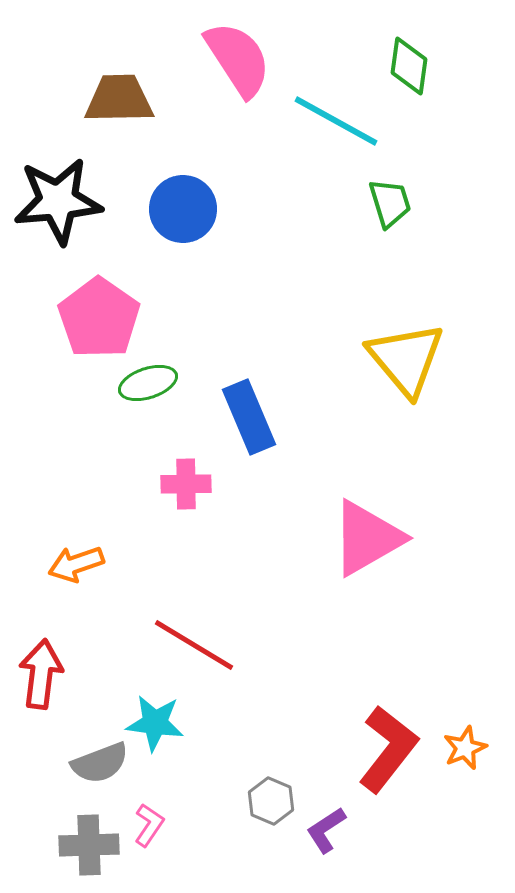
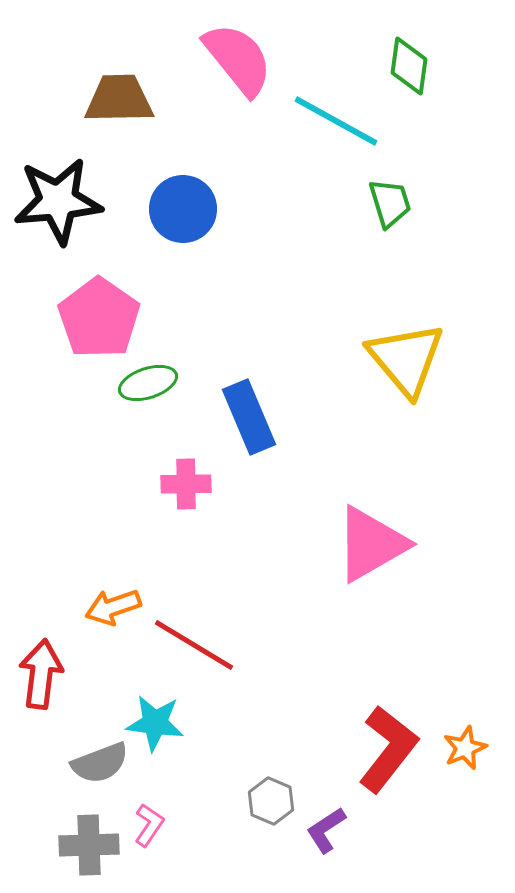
pink semicircle: rotated 6 degrees counterclockwise
pink triangle: moved 4 px right, 6 px down
orange arrow: moved 37 px right, 43 px down
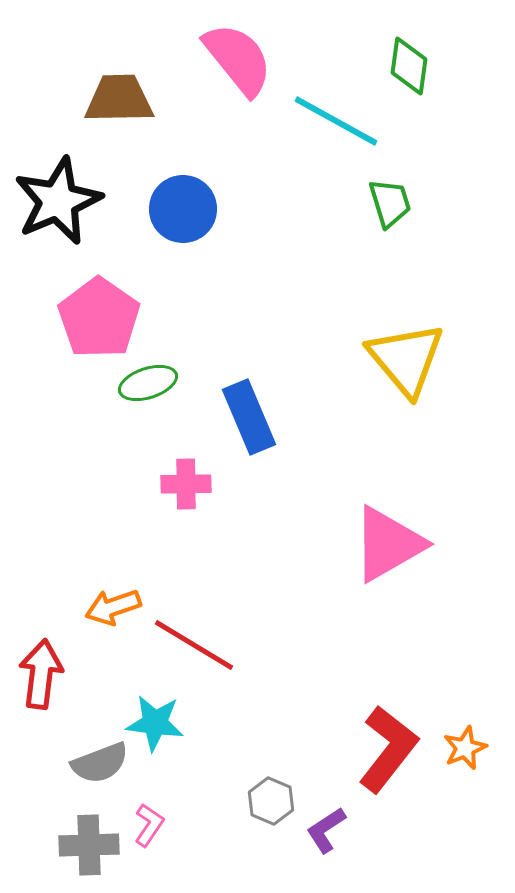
black star: rotated 18 degrees counterclockwise
pink triangle: moved 17 px right
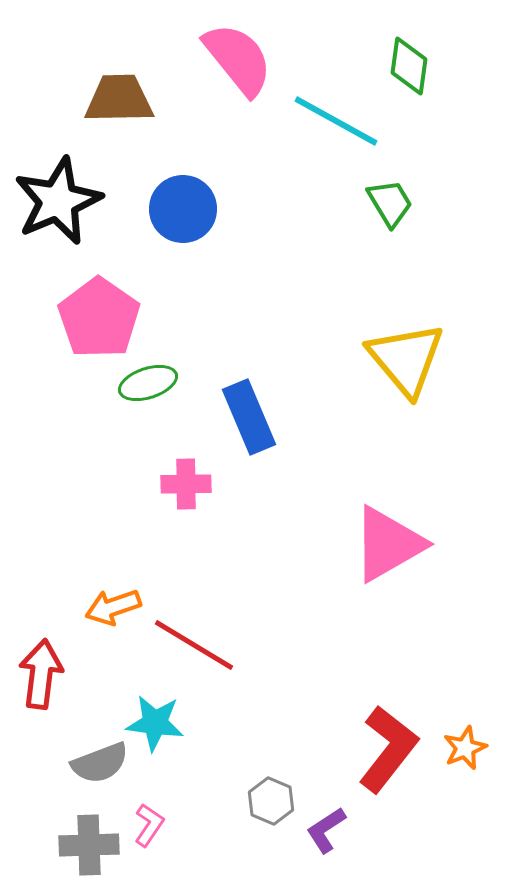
green trapezoid: rotated 14 degrees counterclockwise
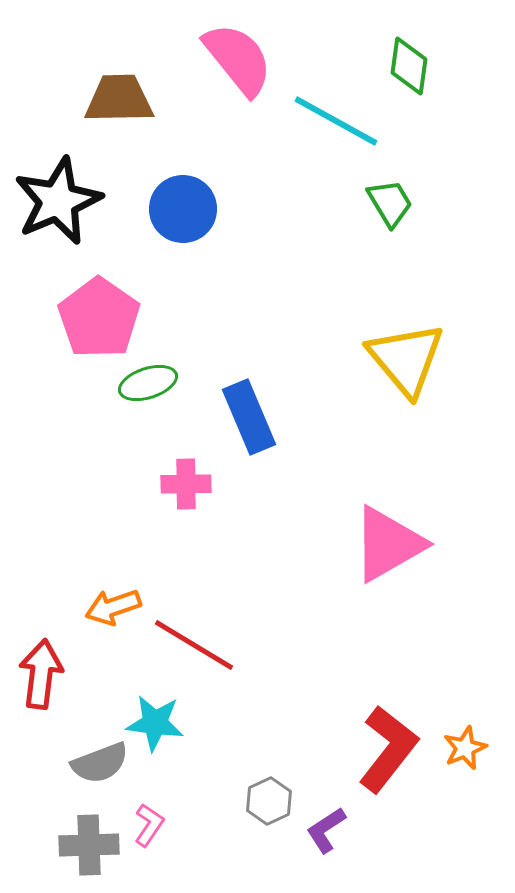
gray hexagon: moved 2 px left; rotated 12 degrees clockwise
